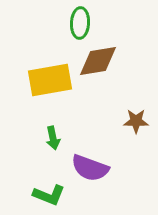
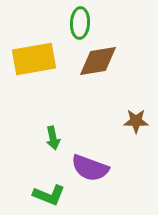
yellow rectangle: moved 16 px left, 21 px up
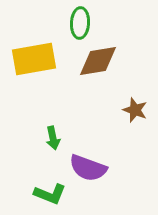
brown star: moved 1 px left, 11 px up; rotated 20 degrees clockwise
purple semicircle: moved 2 px left
green L-shape: moved 1 px right, 1 px up
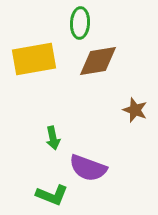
green L-shape: moved 2 px right, 1 px down
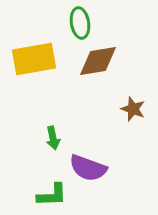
green ellipse: rotated 12 degrees counterclockwise
brown star: moved 2 px left, 1 px up
green L-shape: rotated 24 degrees counterclockwise
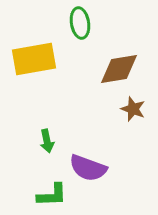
brown diamond: moved 21 px right, 8 px down
green arrow: moved 6 px left, 3 px down
